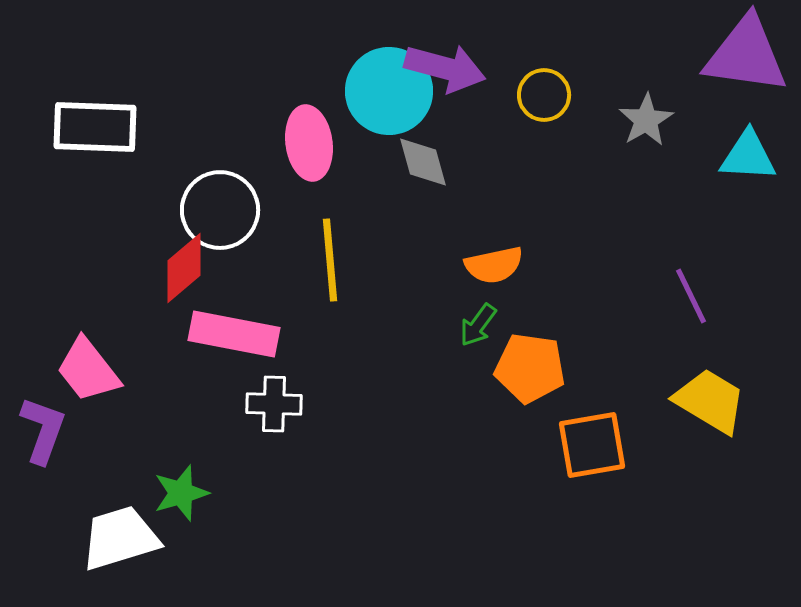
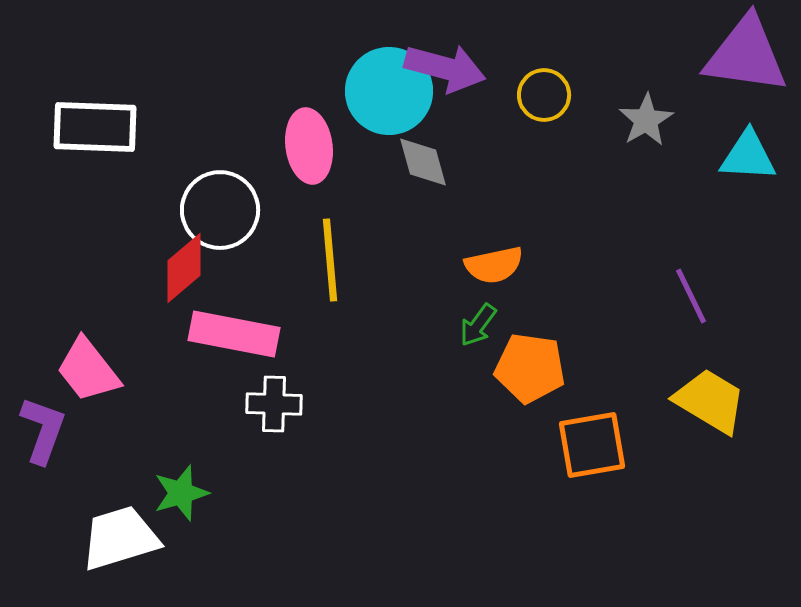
pink ellipse: moved 3 px down
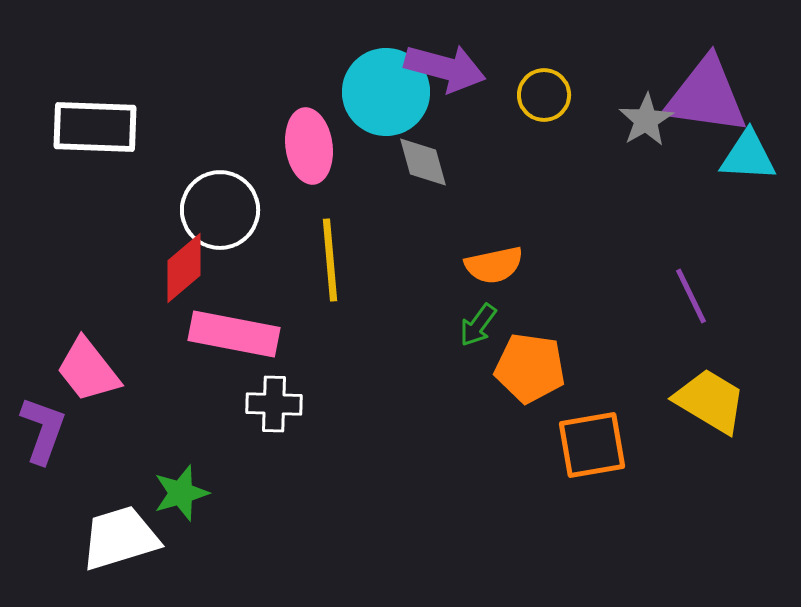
purple triangle: moved 40 px left, 41 px down
cyan circle: moved 3 px left, 1 px down
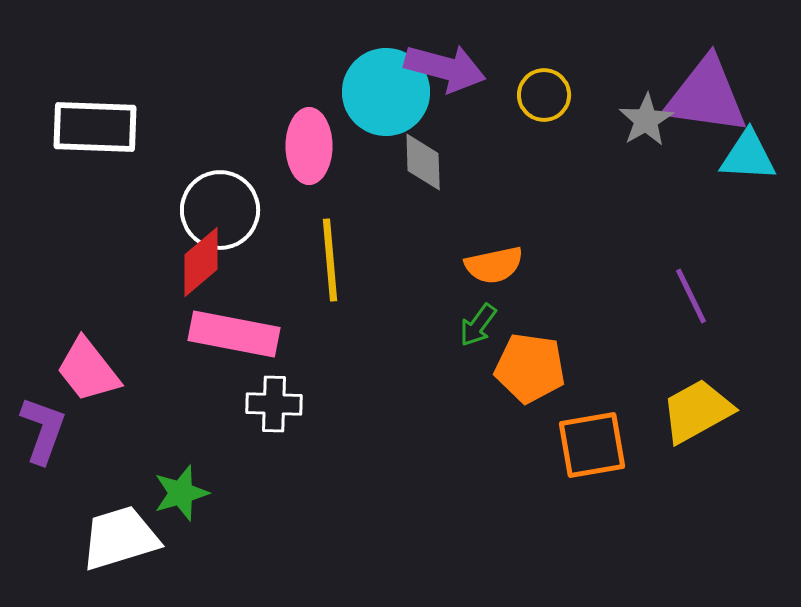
pink ellipse: rotated 8 degrees clockwise
gray diamond: rotated 14 degrees clockwise
red diamond: moved 17 px right, 6 px up
yellow trapezoid: moved 13 px left, 10 px down; rotated 60 degrees counterclockwise
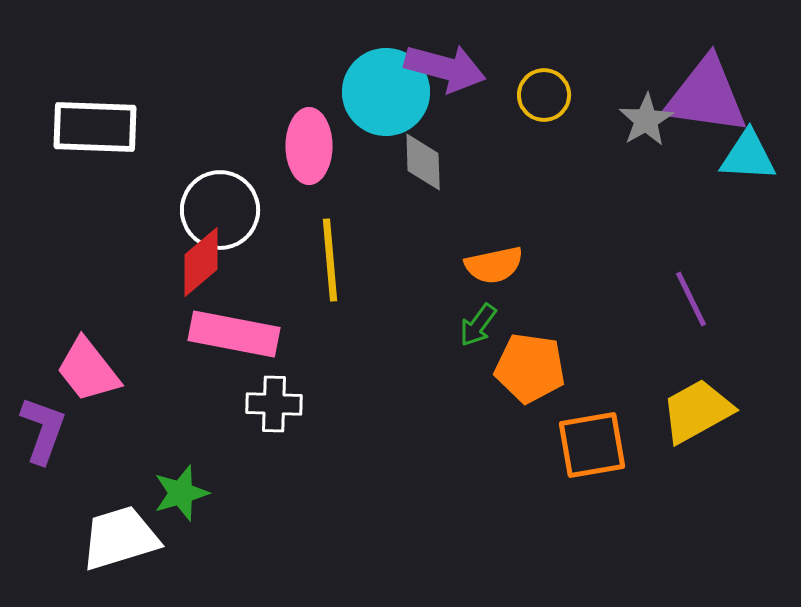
purple line: moved 3 px down
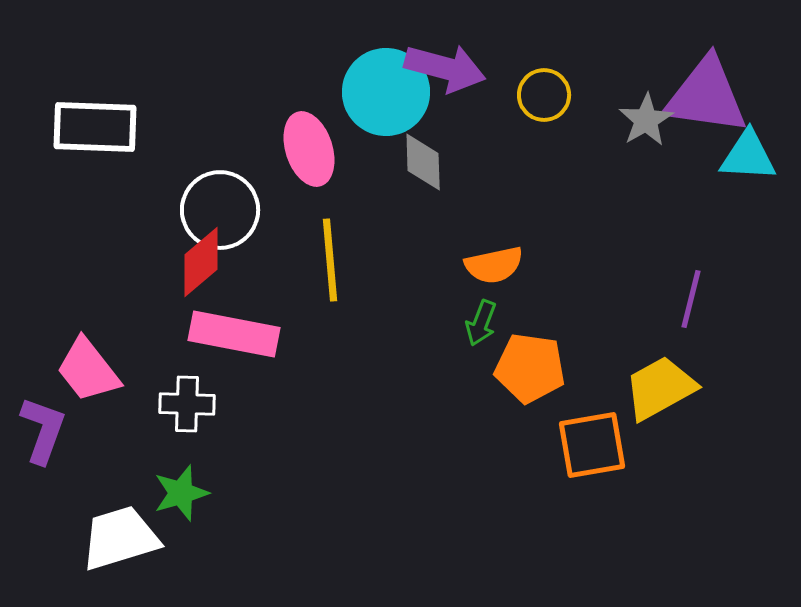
pink ellipse: moved 3 px down; rotated 18 degrees counterclockwise
purple line: rotated 40 degrees clockwise
green arrow: moved 3 px right, 2 px up; rotated 15 degrees counterclockwise
white cross: moved 87 px left
yellow trapezoid: moved 37 px left, 23 px up
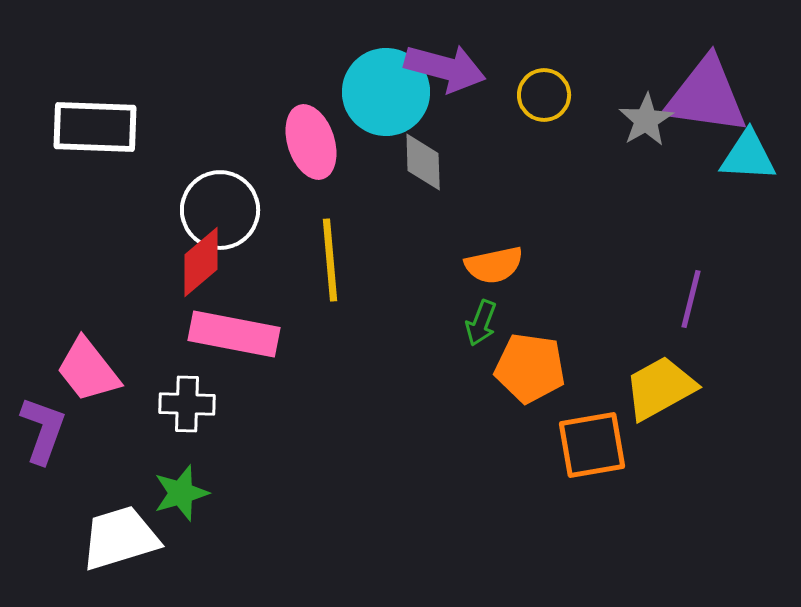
pink ellipse: moved 2 px right, 7 px up
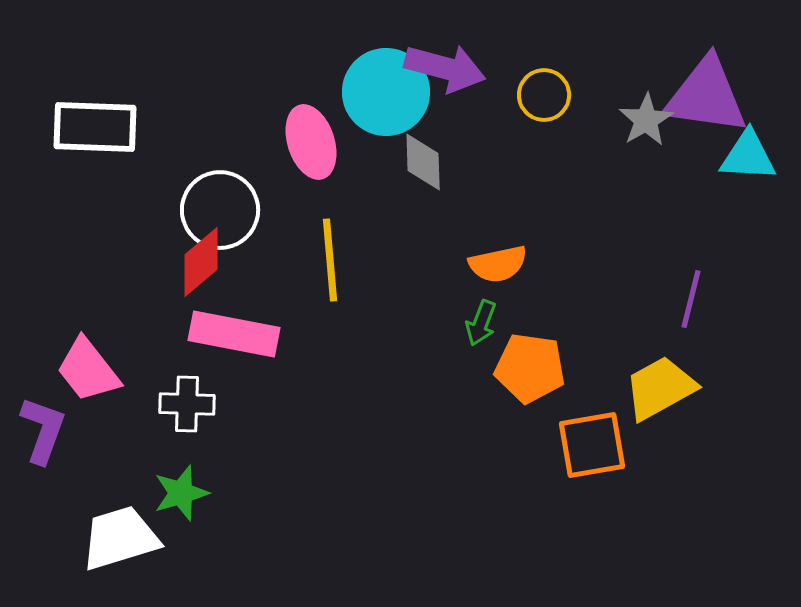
orange semicircle: moved 4 px right, 1 px up
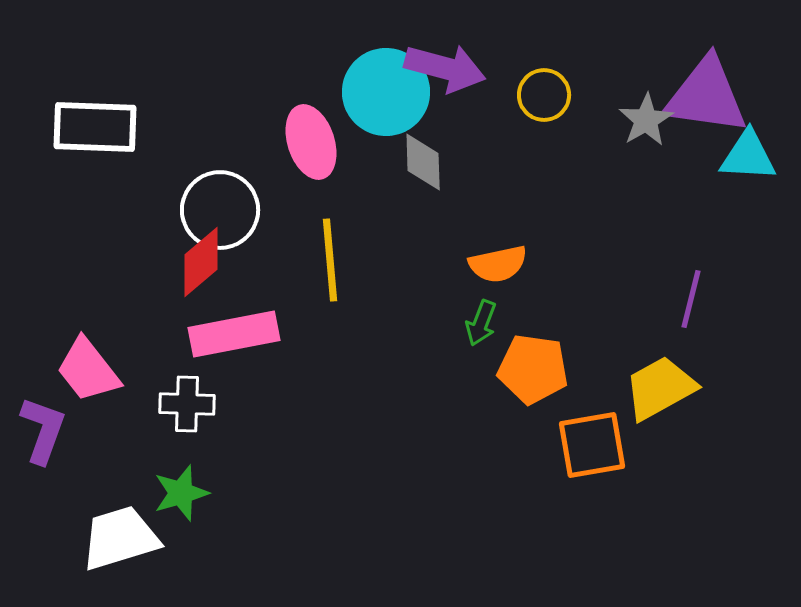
pink rectangle: rotated 22 degrees counterclockwise
orange pentagon: moved 3 px right, 1 px down
